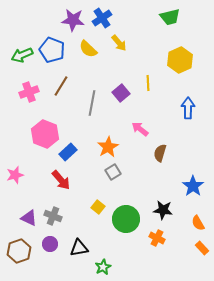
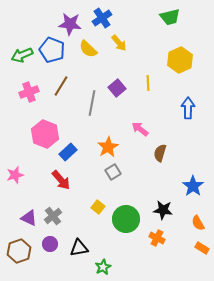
purple star: moved 3 px left, 4 px down
purple square: moved 4 px left, 5 px up
gray cross: rotated 30 degrees clockwise
orange rectangle: rotated 16 degrees counterclockwise
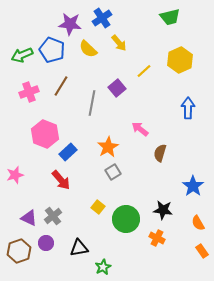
yellow line: moved 4 px left, 12 px up; rotated 49 degrees clockwise
purple circle: moved 4 px left, 1 px up
orange rectangle: moved 3 px down; rotated 24 degrees clockwise
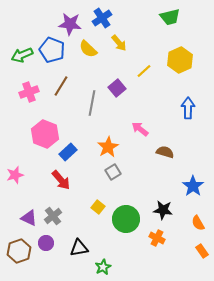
brown semicircle: moved 5 px right, 1 px up; rotated 90 degrees clockwise
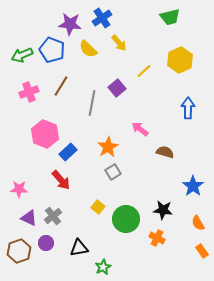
pink star: moved 4 px right, 14 px down; rotated 18 degrees clockwise
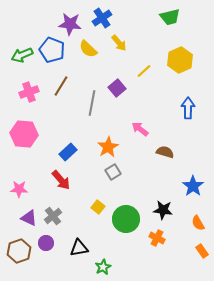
pink hexagon: moved 21 px left; rotated 16 degrees counterclockwise
